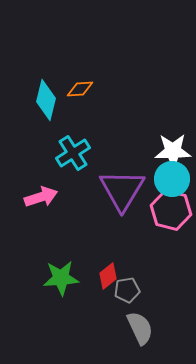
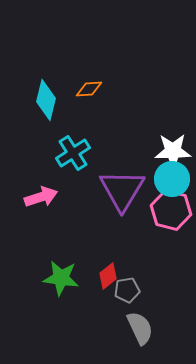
orange diamond: moved 9 px right
green star: rotated 12 degrees clockwise
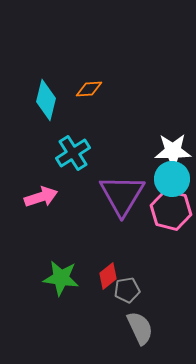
purple triangle: moved 5 px down
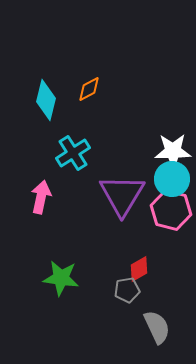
orange diamond: rotated 24 degrees counterclockwise
pink arrow: rotated 60 degrees counterclockwise
red diamond: moved 31 px right, 7 px up; rotated 8 degrees clockwise
gray semicircle: moved 17 px right, 1 px up
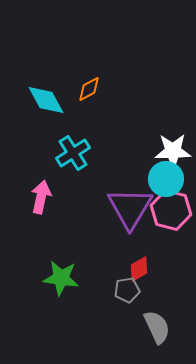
cyan diamond: rotated 42 degrees counterclockwise
cyan circle: moved 6 px left
purple triangle: moved 8 px right, 13 px down
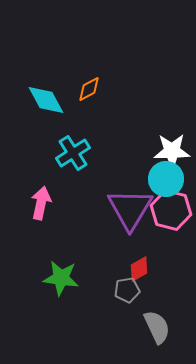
white star: moved 1 px left
pink arrow: moved 6 px down
purple triangle: moved 1 px down
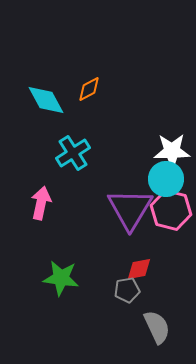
red diamond: rotated 20 degrees clockwise
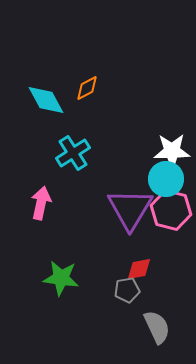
orange diamond: moved 2 px left, 1 px up
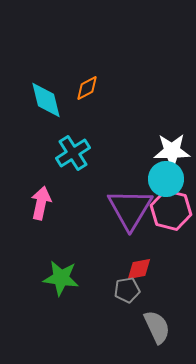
cyan diamond: rotated 15 degrees clockwise
